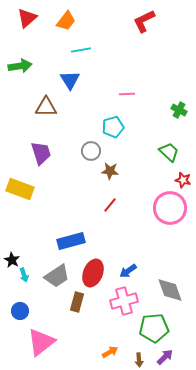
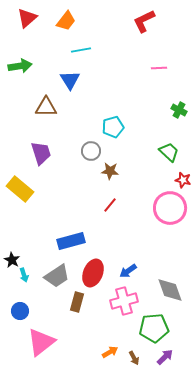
pink line: moved 32 px right, 26 px up
yellow rectangle: rotated 20 degrees clockwise
brown arrow: moved 5 px left, 2 px up; rotated 24 degrees counterclockwise
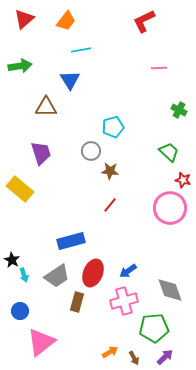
red triangle: moved 3 px left, 1 px down
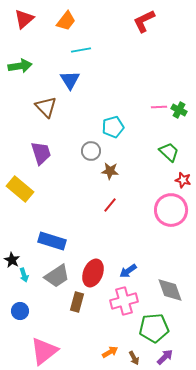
pink line: moved 39 px down
brown triangle: rotated 45 degrees clockwise
pink circle: moved 1 px right, 2 px down
blue rectangle: moved 19 px left; rotated 32 degrees clockwise
pink triangle: moved 3 px right, 9 px down
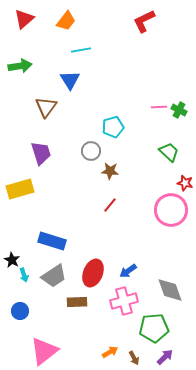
brown triangle: rotated 20 degrees clockwise
red star: moved 2 px right, 3 px down
yellow rectangle: rotated 56 degrees counterclockwise
gray trapezoid: moved 3 px left
brown rectangle: rotated 72 degrees clockwise
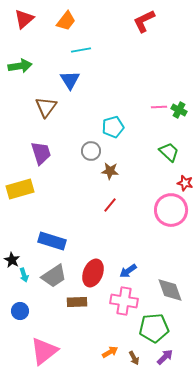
pink cross: rotated 24 degrees clockwise
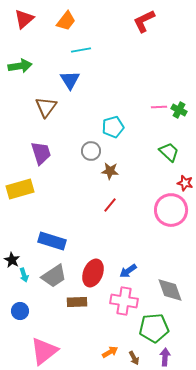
purple arrow: rotated 42 degrees counterclockwise
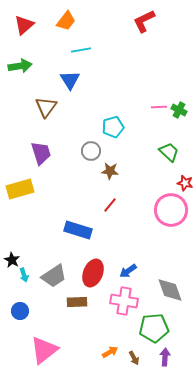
red triangle: moved 6 px down
blue rectangle: moved 26 px right, 11 px up
pink triangle: moved 1 px up
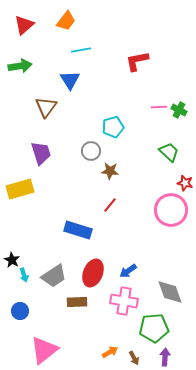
red L-shape: moved 7 px left, 40 px down; rotated 15 degrees clockwise
gray diamond: moved 2 px down
